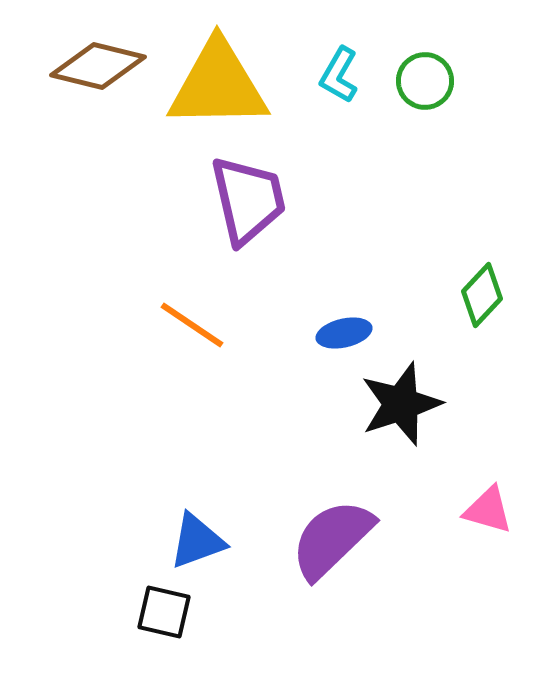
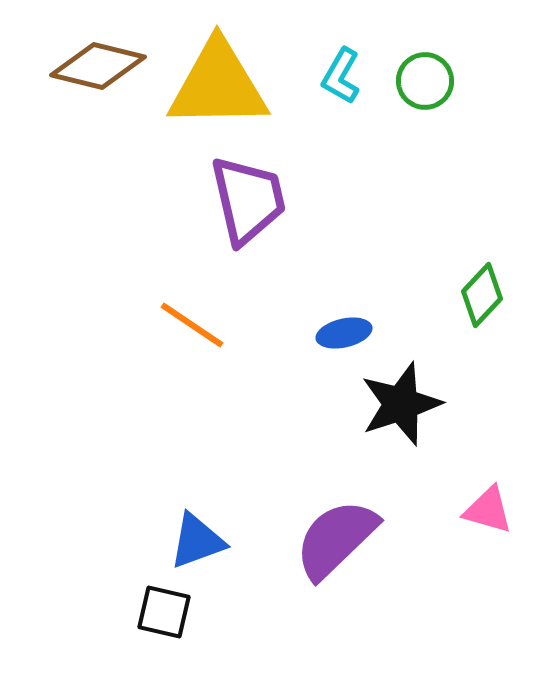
cyan L-shape: moved 2 px right, 1 px down
purple semicircle: moved 4 px right
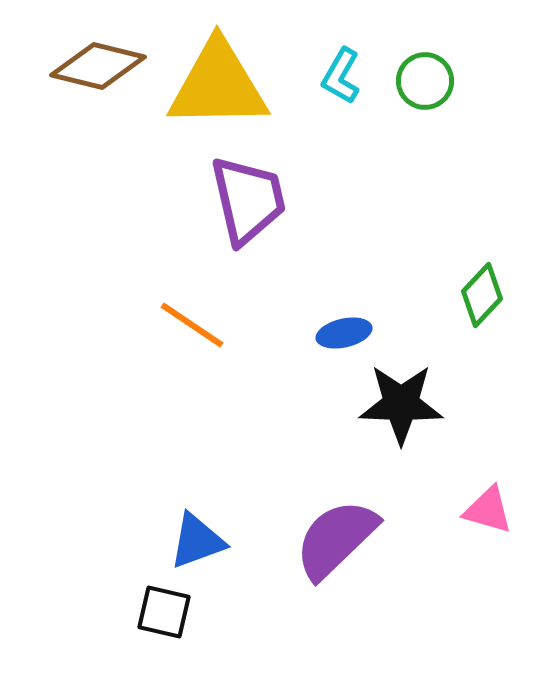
black star: rotated 20 degrees clockwise
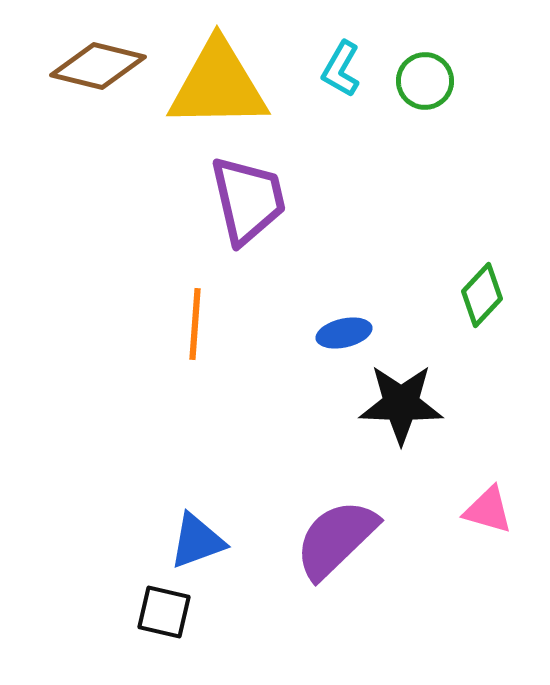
cyan L-shape: moved 7 px up
orange line: moved 3 px right, 1 px up; rotated 60 degrees clockwise
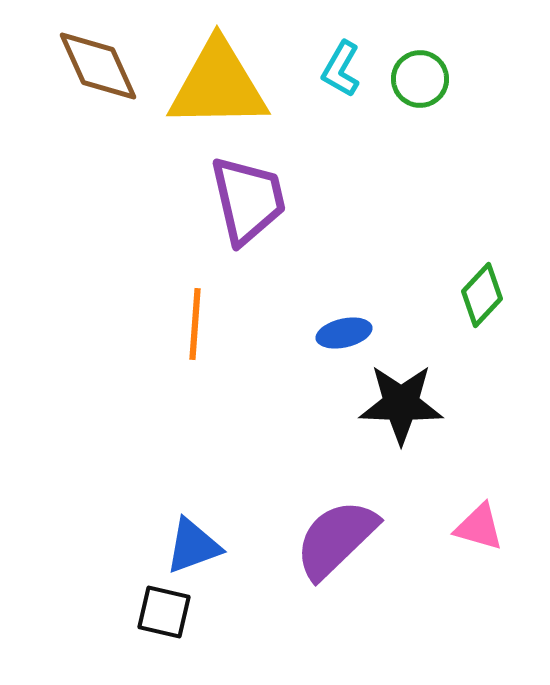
brown diamond: rotated 52 degrees clockwise
green circle: moved 5 px left, 2 px up
pink triangle: moved 9 px left, 17 px down
blue triangle: moved 4 px left, 5 px down
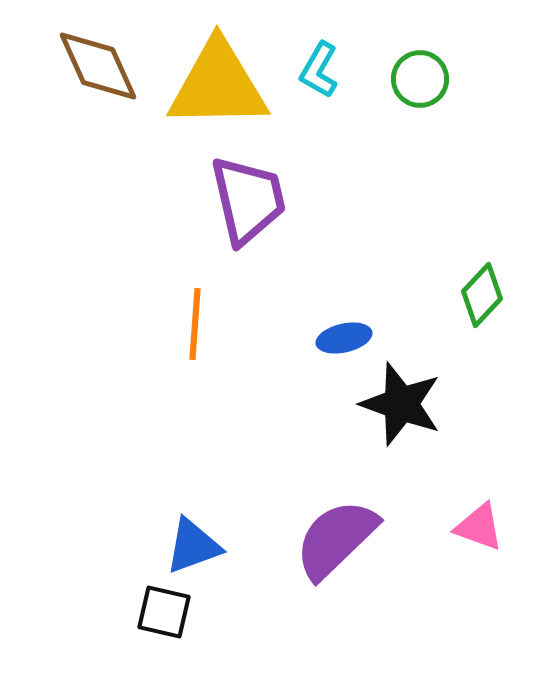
cyan L-shape: moved 22 px left, 1 px down
blue ellipse: moved 5 px down
black star: rotated 18 degrees clockwise
pink triangle: rotated 4 degrees clockwise
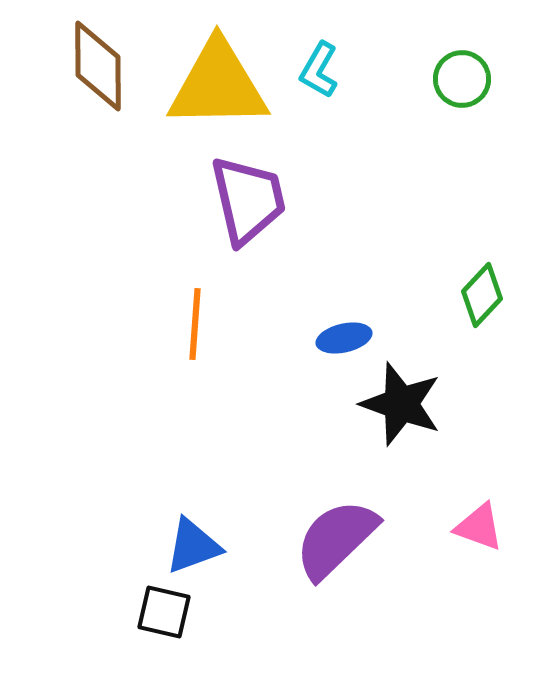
brown diamond: rotated 24 degrees clockwise
green circle: moved 42 px right
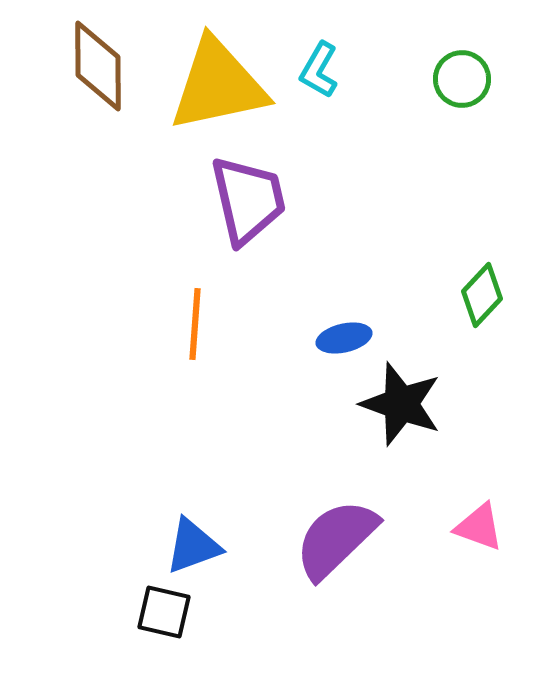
yellow triangle: rotated 11 degrees counterclockwise
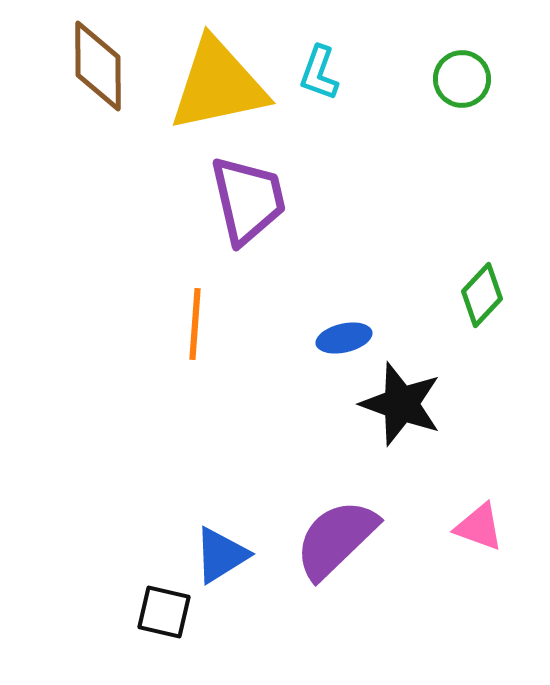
cyan L-shape: moved 3 px down; rotated 10 degrees counterclockwise
blue triangle: moved 28 px right, 9 px down; rotated 12 degrees counterclockwise
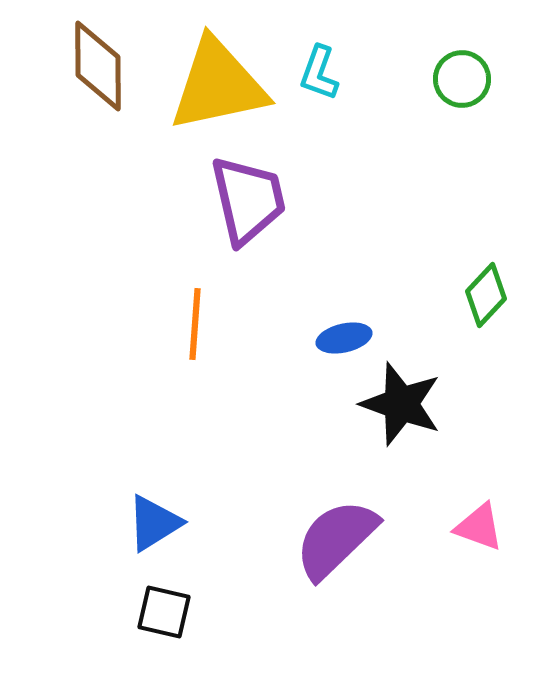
green diamond: moved 4 px right
blue triangle: moved 67 px left, 32 px up
